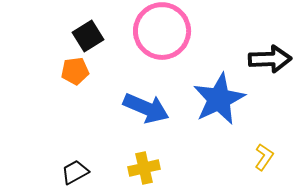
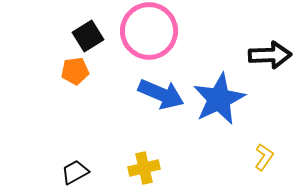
pink circle: moved 13 px left
black arrow: moved 4 px up
blue arrow: moved 15 px right, 14 px up
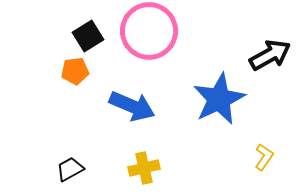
black arrow: rotated 27 degrees counterclockwise
blue arrow: moved 29 px left, 12 px down
black trapezoid: moved 5 px left, 3 px up
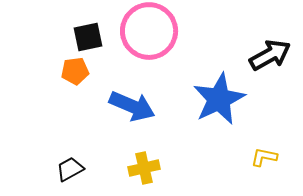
black square: moved 1 px down; rotated 20 degrees clockwise
yellow L-shape: rotated 112 degrees counterclockwise
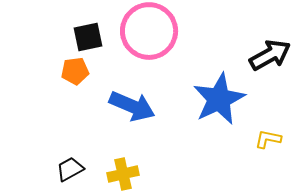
yellow L-shape: moved 4 px right, 18 px up
yellow cross: moved 21 px left, 6 px down
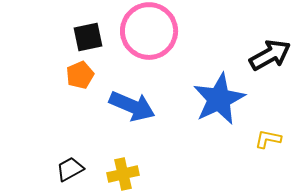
orange pentagon: moved 5 px right, 4 px down; rotated 16 degrees counterclockwise
